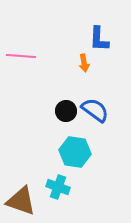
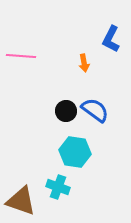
blue L-shape: moved 12 px right; rotated 24 degrees clockwise
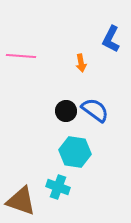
orange arrow: moved 3 px left
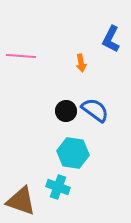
cyan hexagon: moved 2 px left, 1 px down
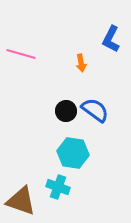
pink line: moved 2 px up; rotated 12 degrees clockwise
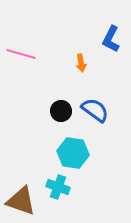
black circle: moved 5 px left
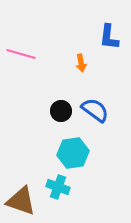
blue L-shape: moved 2 px left, 2 px up; rotated 20 degrees counterclockwise
cyan hexagon: rotated 16 degrees counterclockwise
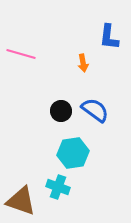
orange arrow: moved 2 px right
